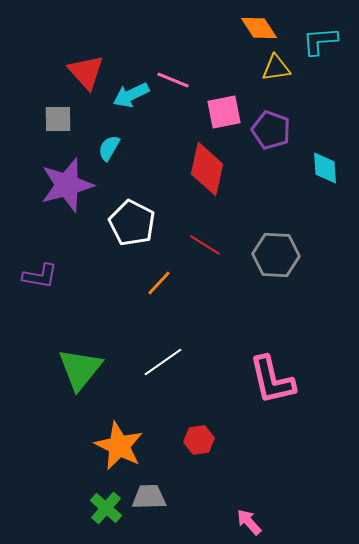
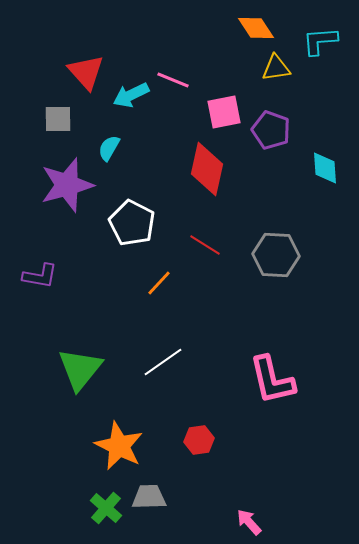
orange diamond: moved 3 px left
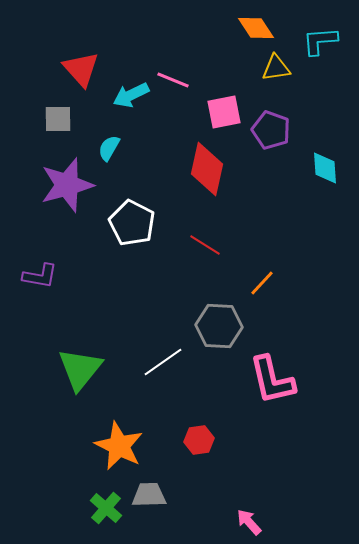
red triangle: moved 5 px left, 3 px up
gray hexagon: moved 57 px left, 71 px down
orange line: moved 103 px right
gray trapezoid: moved 2 px up
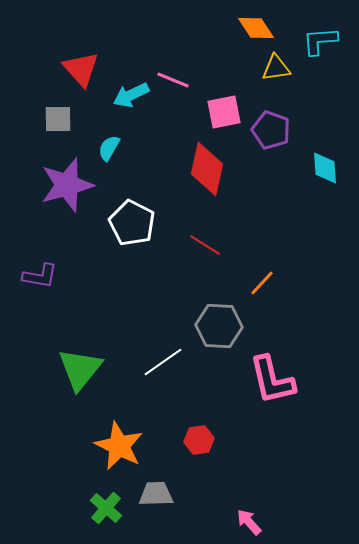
gray trapezoid: moved 7 px right, 1 px up
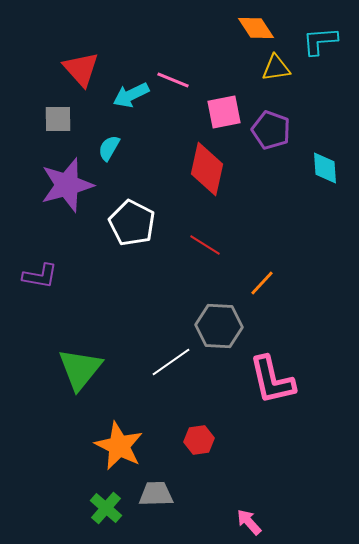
white line: moved 8 px right
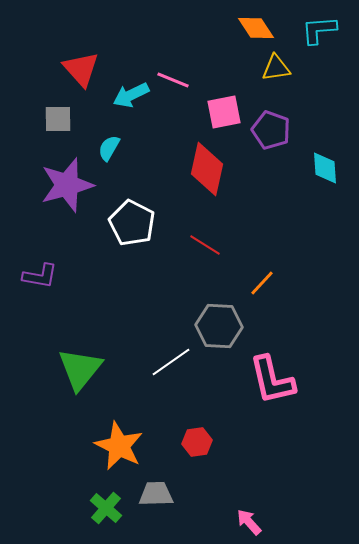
cyan L-shape: moved 1 px left, 11 px up
red hexagon: moved 2 px left, 2 px down
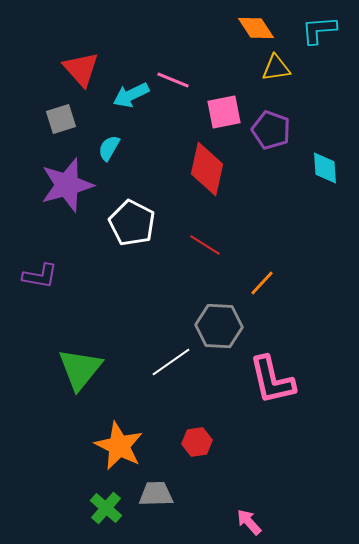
gray square: moved 3 px right; rotated 16 degrees counterclockwise
